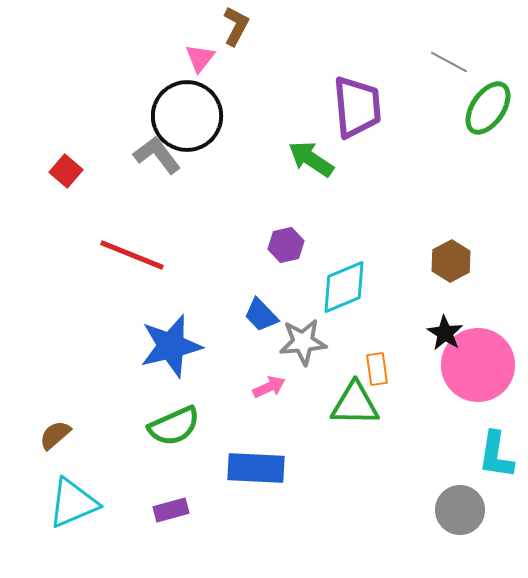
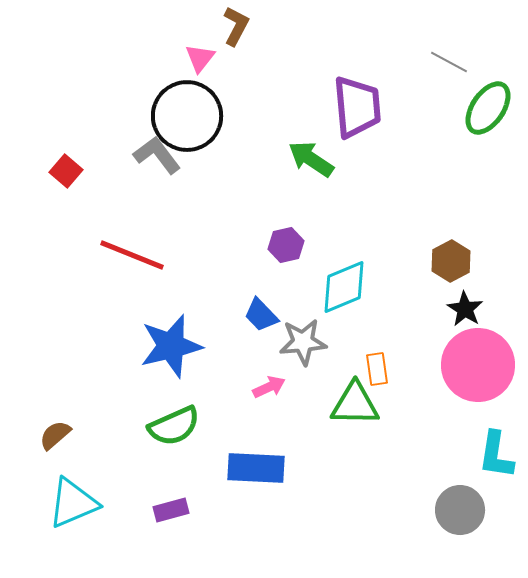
black star: moved 20 px right, 24 px up
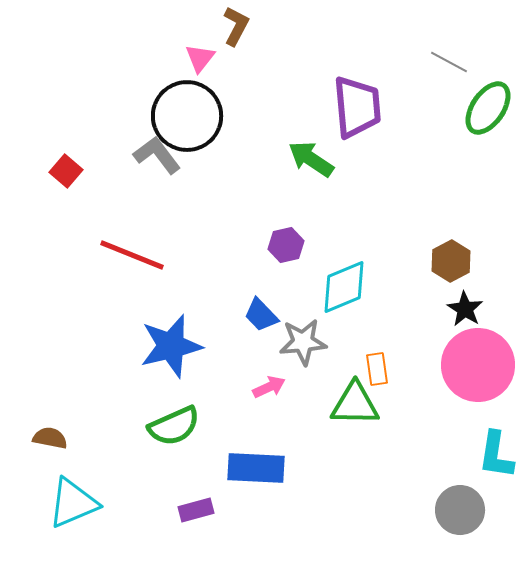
brown semicircle: moved 5 px left, 3 px down; rotated 52 degrees clockwise
purple rectangle: moved 25 px right
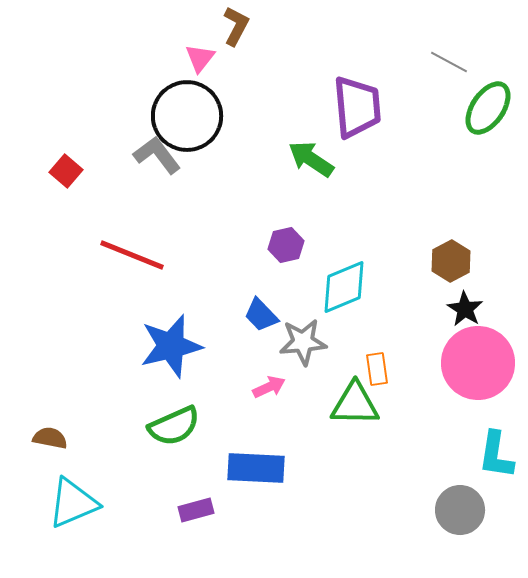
pink circle: moved 2 px up
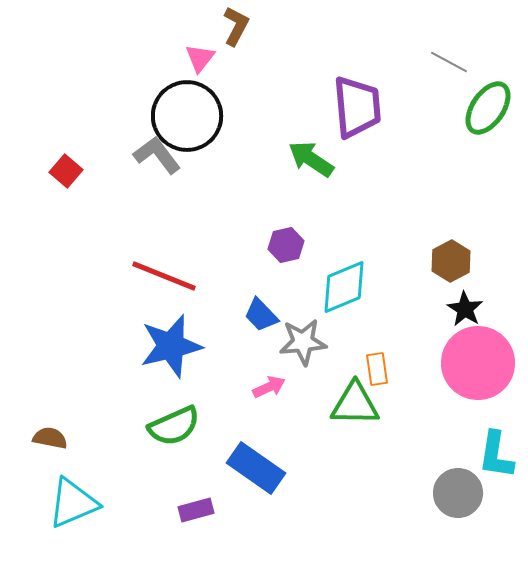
red line: moved 32 px right, 21 px down
blue rectangle: rotated 32 degrees clockwise
gray circle: moved 2 px left, 17 px up
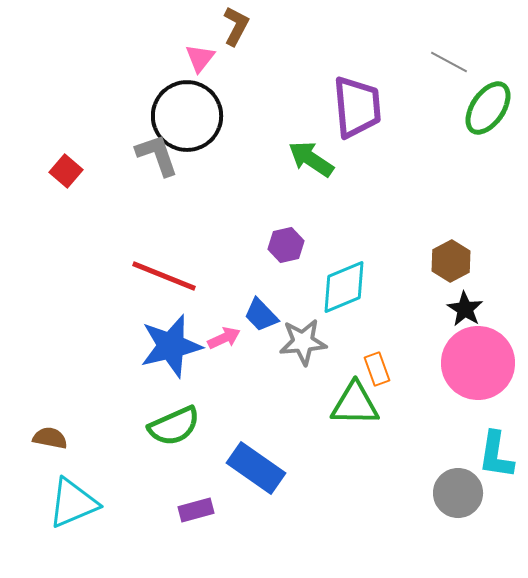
gray L-shape: rotated 18 degrees clockwise
orange rectangle: rotated 12 degrees counterclockwise
pink arrow: moved 45 px left, 49 px up
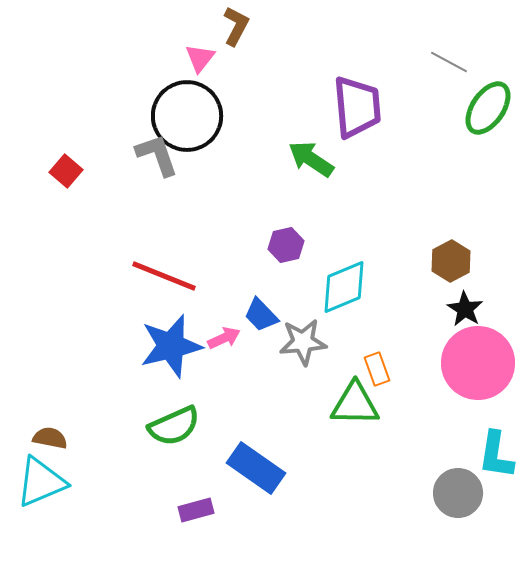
cyan triangle: moved 32 px left, 21 px up
